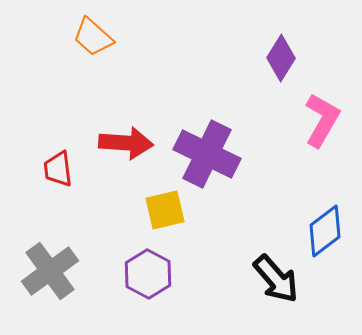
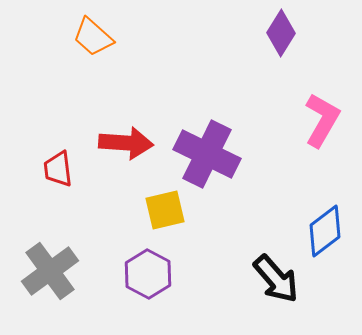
purple diamond: moved 25 px up
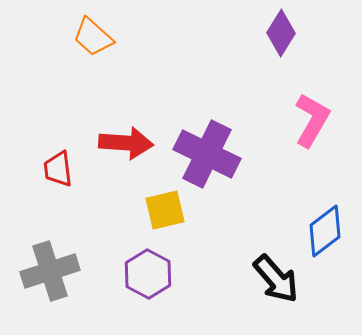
pink L-shape: moved 10 px left
gray cross: rotated 18 degrees clockwise
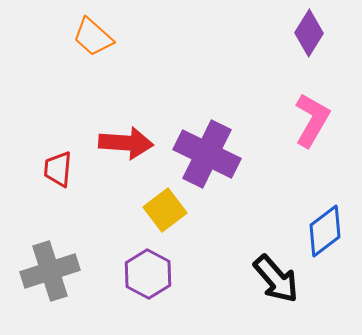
purple diamond: moved 28 px right
red trapezoid: rotated 12 degrees clockwise
yellow square: rotated 24 degrees counterclockwise
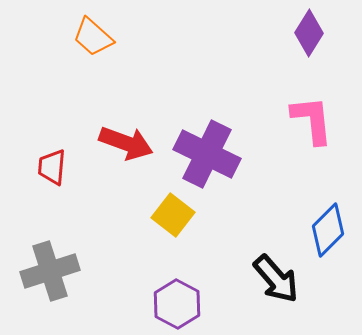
pink L-shape: rotated 36 degrees counterclockwise
red arrow: rotated 16 degrees clockwise
red trapezoid: moved 6 px left, 2 px up
yellow square: moved 8 px right, 5 px down; rotated 15 degrees counterclockwise
blue diamond: moved 3 px right, 1 px up; rotated 8 degrees counterclockwise
purple hexagon: moved 29 px right, 30 px down
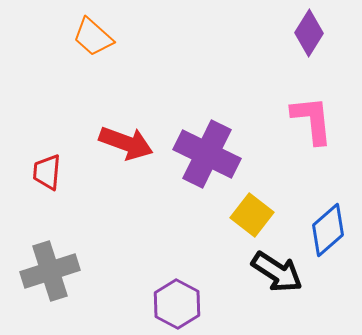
red trapezoid: moved 5 px left, 5 px down
yellow square: moved 79 px right
blue diamond: rotated 4 degrees clockwise
black arrow: moved 1 px right, 7 px up; rotated 16 degrees counterclockwise
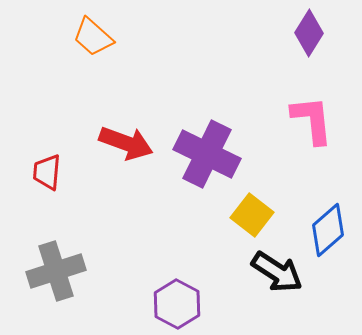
gray cross: moved 6 px right
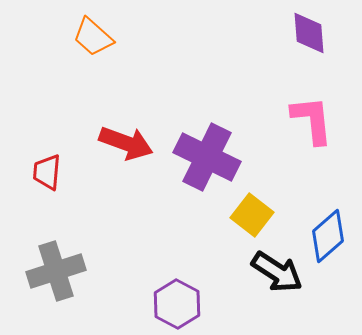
purple diamond: rotated 36 degrees counterclockwise
purple cross: moved 3 px down
blue diamond: moved 6 px down
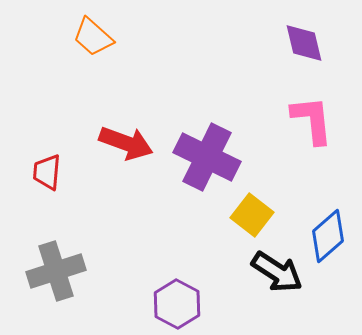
purple diamond: moved 5 px left, 10 px down; rotated 9 degrees counterclockwise
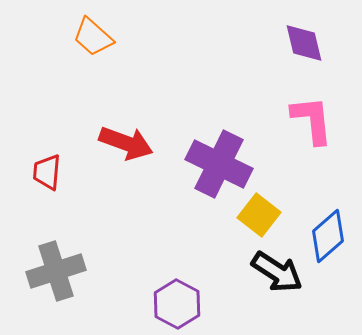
purple cross: moved 12 px right, 7 px down
yellow square: moved 7 px right
